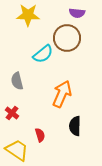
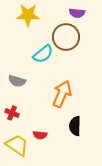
brown circle: moved 1 px left, 1 px up
gray semicircle: rotated 60 degrees counterclockwise
red cross: rotated 16 degrees counterclockwise
red semicircle: rotated 112 degrees clockwise
yellow trapezoid: moved 5 px up
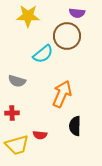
yellow star: moved 1 px down
brown circle: moved 1 px right, 1 px up
red cross: rotated 24 degrees counterclockwise
yellow trapezoid: rotated 130 degrees clockwise
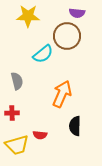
gray semicircle: rotated 120 degrees counterclockwise
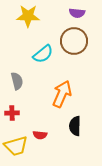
brown circle: moved 7 px right, 5 px down
yellow trapezoid: moved 1 px left, 1 px down
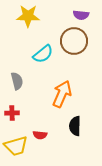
purple semicircle: moved 4 px right, 2 px down
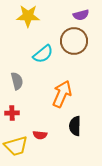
purple semicircle: rotated 21 degrees counterclockwise
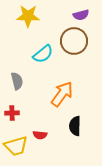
orange arrow: rotated 12 degrees clockwise
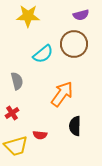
brown circle: moved 3 px down
red cross: rotated 32 degrees counterclockwise
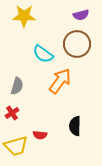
yellow star: moved 4 px left
brown circle: moved 3 px right
cyan semicircle: rotated 75 degrees clockwise
gray semicircle: moved 5 px down; rotated 30 degrees clockwise
orange arrow: moved 2 px left, 13 px up
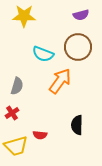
brown circle: moved 1 px right, 3 px down
cyan semicircle: rotated 15 degrees counterclockwise
black semicircle: moved 2 px right, 1 px up
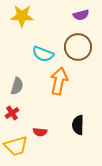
yellow star: moved 2 px left
orange arrow: moved 1 px left; rotated 24 degrees counterclockwise
black semicircle: moved 1 px right
red semicircle: moved 3 px up
